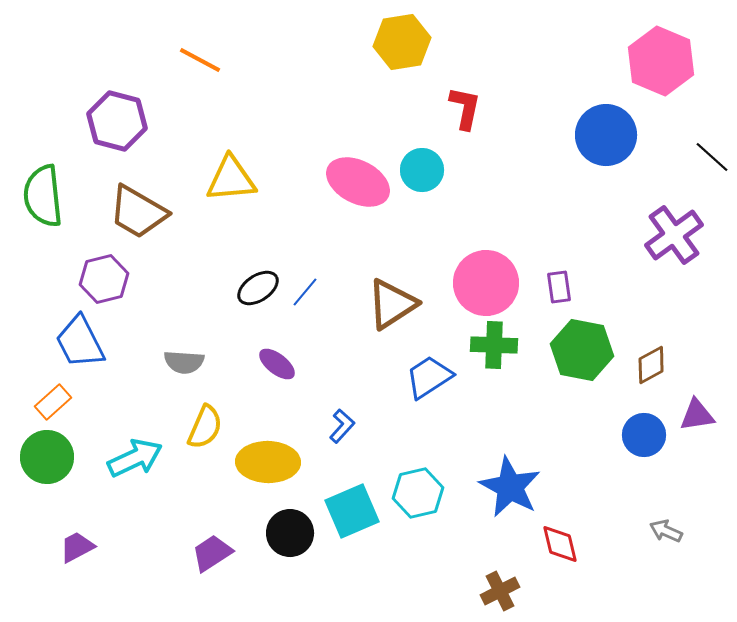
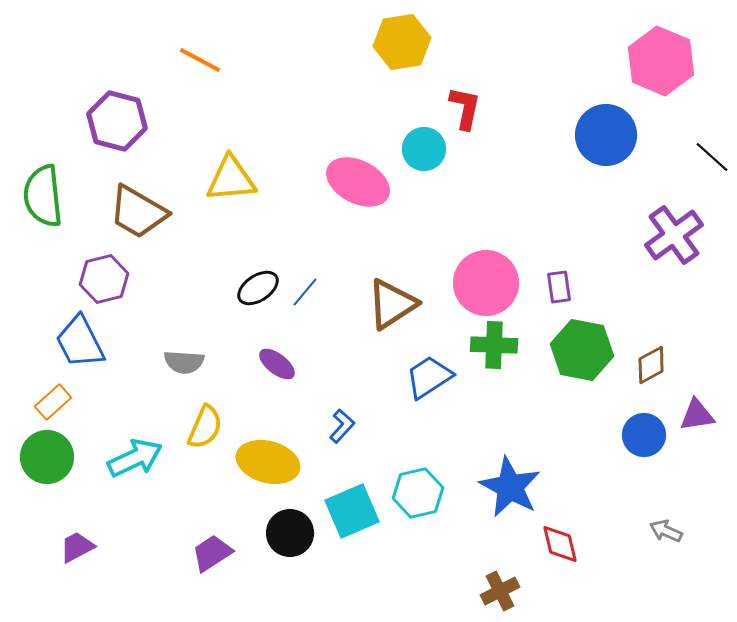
cyan circle at (422, 170): moved 2 px right, 21 px up
yellow ellipse at (268, 462): rotated 14 degrees clockwise
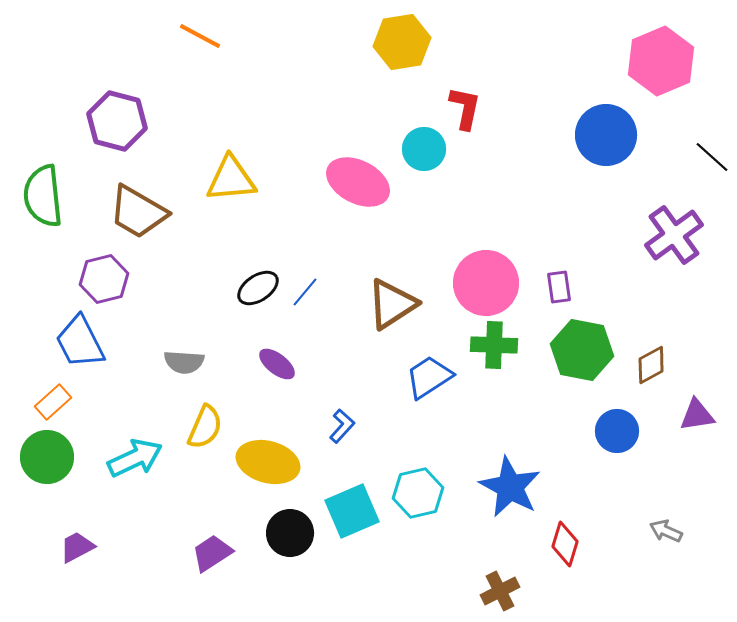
orange line at (200, 60): moved 24 px up
pink hexagon at (661, 61): rotated 14 degrees clockwise
blue circle at (644, 435): moved 27 px left, 4 px up
red diamond at (560, 544): moved 5 px right; rotated 30 degrees clockwise
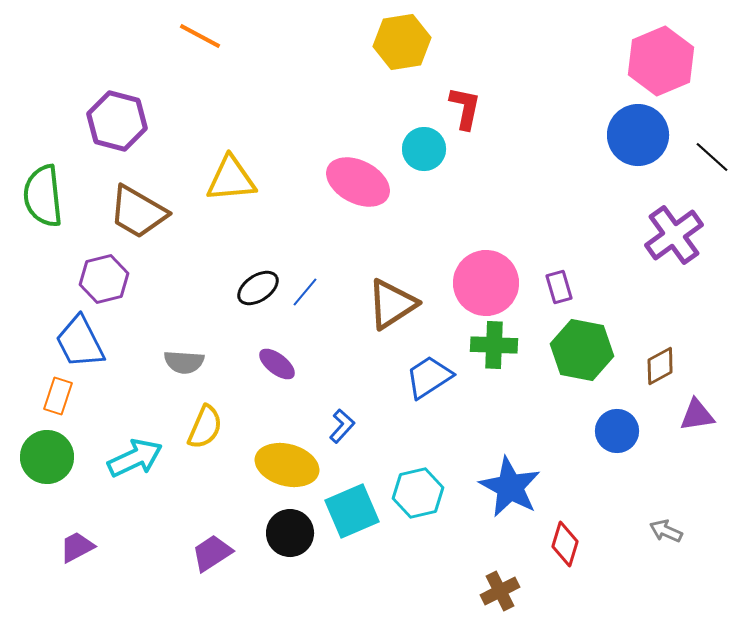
blue circle at (606, 135): moved 32 px right
purple rectangle at (559, 287): rotated 8 degrees counterclockwise
brown diamond at (651, 365): moved 9 px right, 1 px down
orange rectangle at (53, 402): moved 5 px right, 6 px up; rotated 30 degrees counterclockwise
yellow ellipse at (268, 462): moved 19 px right, 3 px down
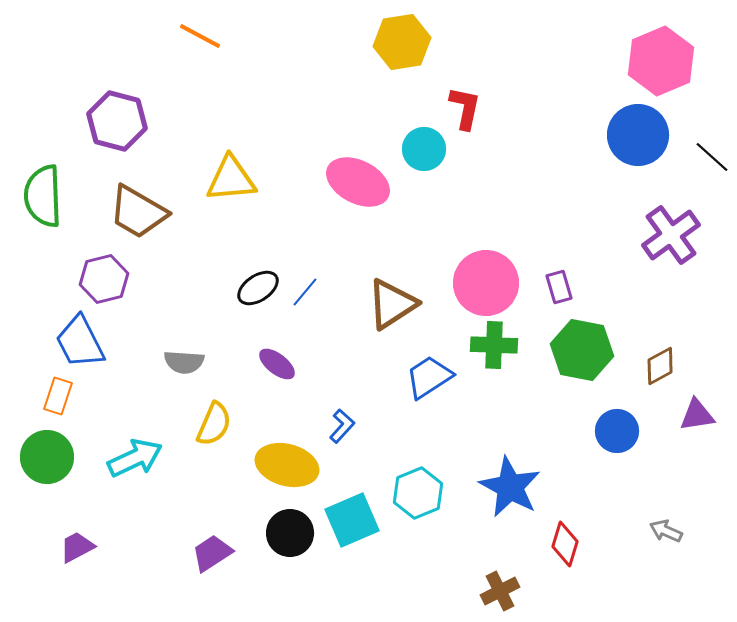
green semicircle at (43, 196): rotated 4 degrees clockwise
purple cross at (674, 235): moved 3 px left
yellow semicircle at (205, 427): moved 9 px right, 3 px up
cyan hexagon at (418, 493): rotated 9 degrees counterclockwise
cyan square at (352, 511): moved 9 px down
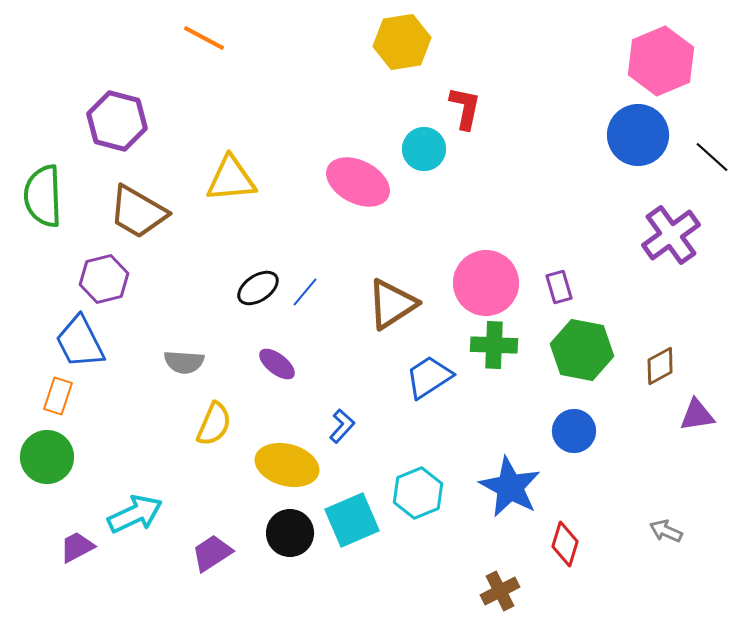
orange line at (200, 36): moved 4 px right, 2 px down
blue circle at (617, 431): moved 43 px left
cyan arrow at (135, 458): moved 56 px down
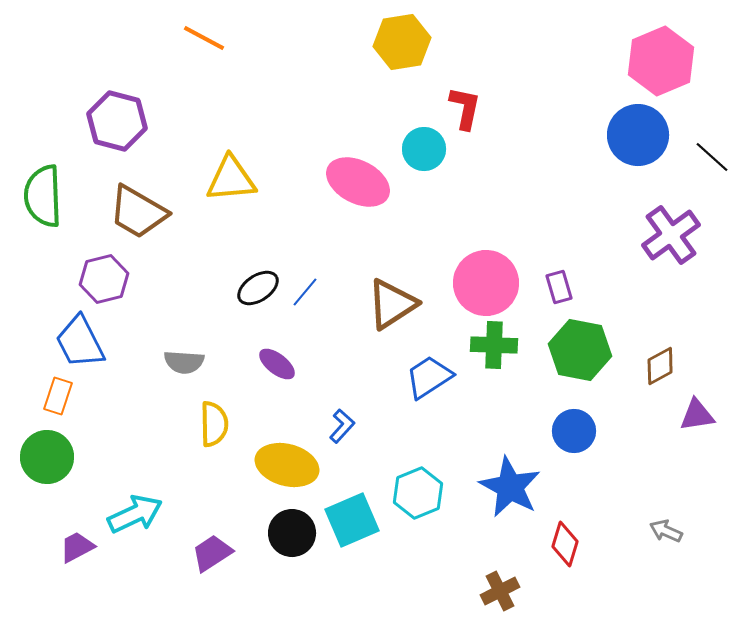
green hexagon at (582, 350): moved 2 px left
yellow semicircle at (214, 424): rotated 24 degrees counterclockwise
black circle at (290, 533): moved 2 px right
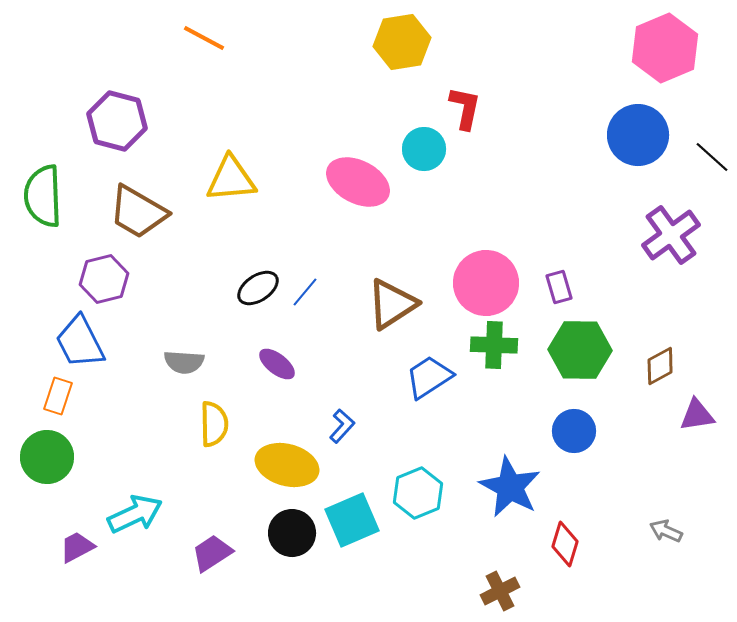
pink hexagon at (661, 61): moved 4 px right, 13 px up
green hexagon at (580, 350): rotated 10 degrees counterclockwise
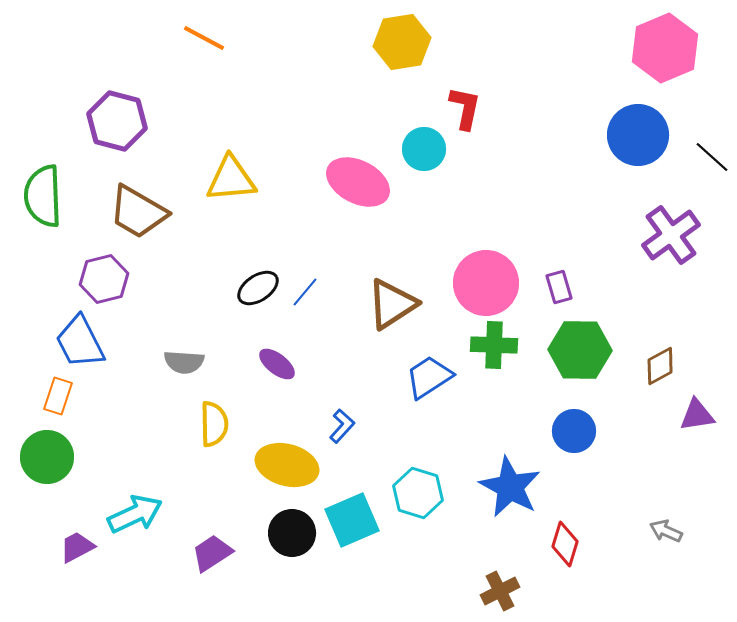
cyan hexagon at (418, 493): rotated 21 degrees counterclockwise
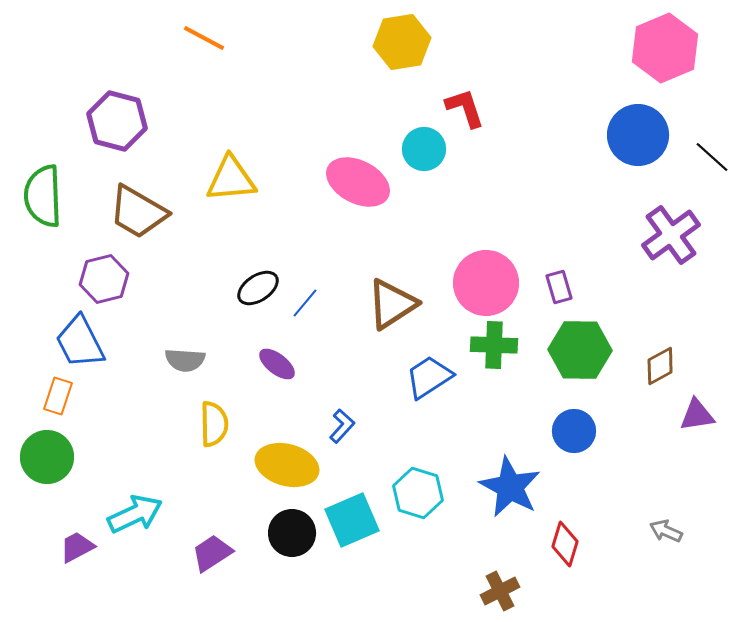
red L-shape at (465, 108): rotated 30 degrees counterclockwise
blue line at (305, 292): moved 11 px down
gray semicircle at (184, 362): moved 1 px right, 2 px up
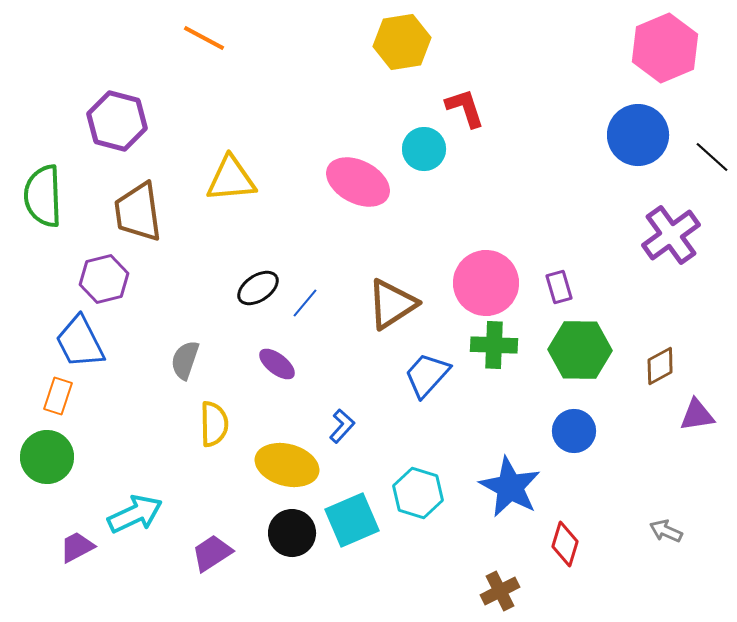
brown trapezoid at (138, 212): rotated 52 degrees clockwise
gray semicircle at (185, 360): rotated 105 degrees clockwise
blue trapezoid at (429, 377): moved 2 px left, 2 px up; rotated 15 degrees counterclockwise
